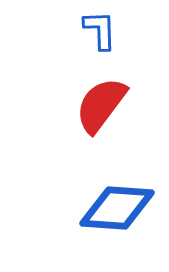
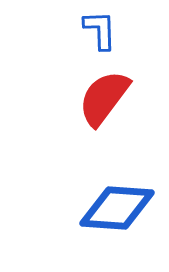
red semicircle: moved 3 px right, 7 px up
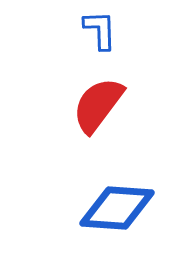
red semicircle: moved 6 px left, 7 px down
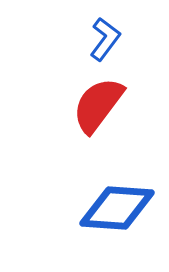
blue L-shape: moved 5 px right, 9 px down; rotated 39 degrees clockwise
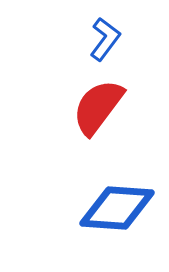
red semicircle: moved 2 px down
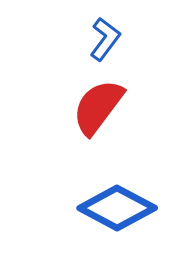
blue diamond: rotated 24 degrees clockwise
